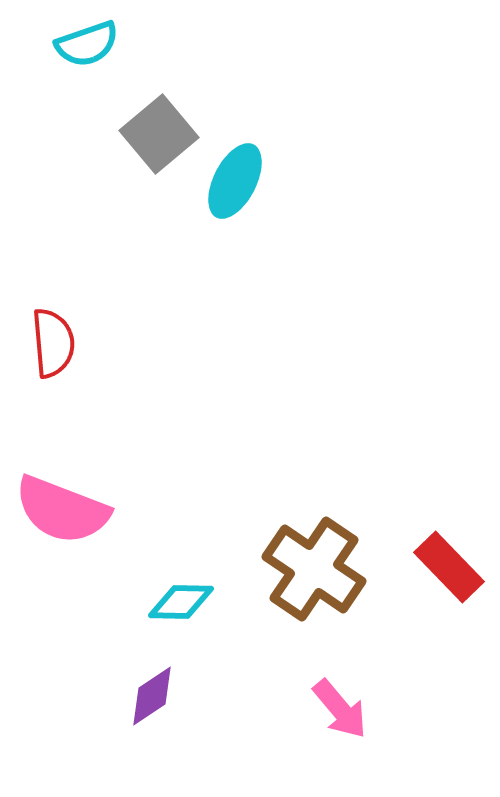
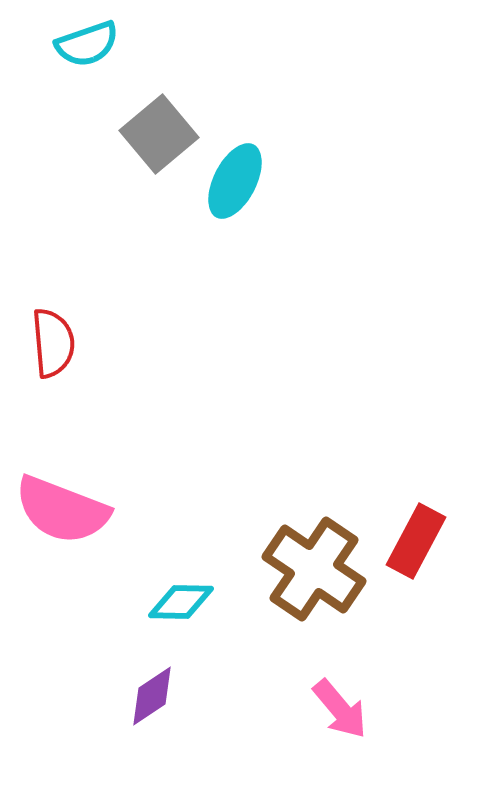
red rectangle: moved 33 px left, 26 px up; rotated 72 degrees clockwise
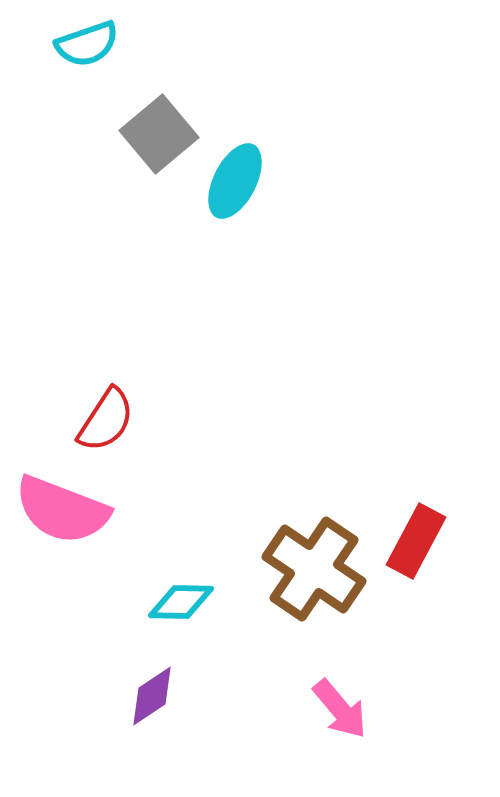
red semicircle: moved 53 px right, 77 px down; rotated 38 degrees clockwise
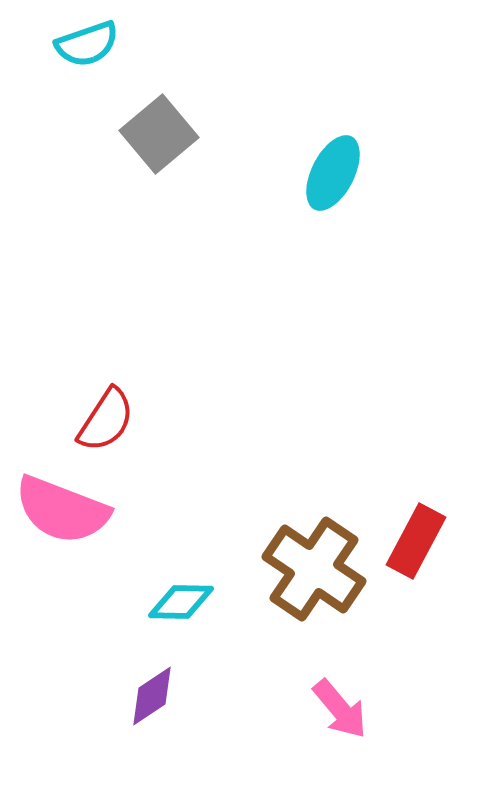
cyan ellipse: moved 98 px right, 8 px up
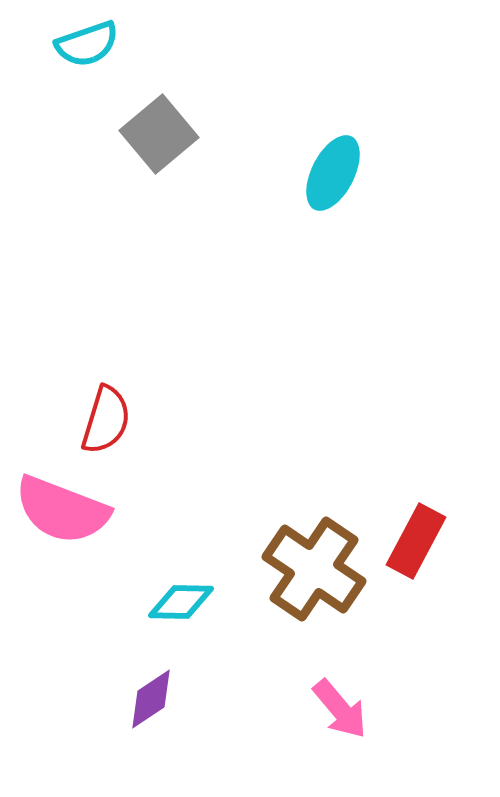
red semicircle: rotated 16 degrees counterclockwise
purple diamond: moved 1 px left, 3 px down
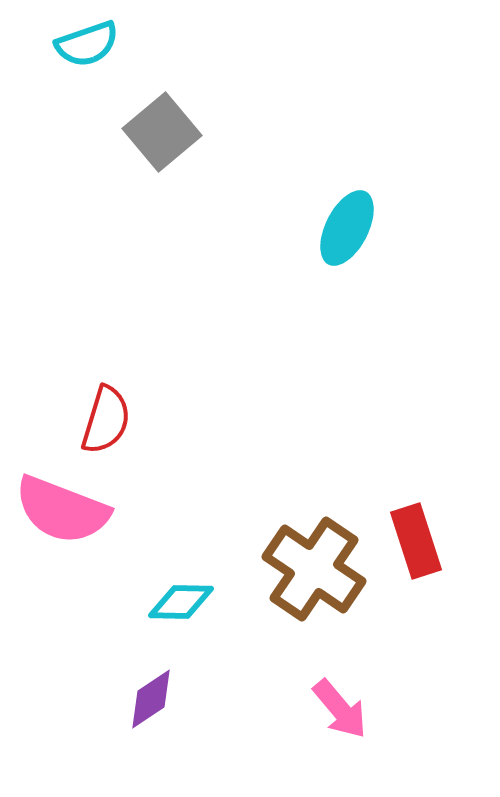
gray square: moved 3 px right, 2 px up
cyan ellipse: moved 14 px right, 55 px down
red rectangle: rotated 46 degrees counterclockwise
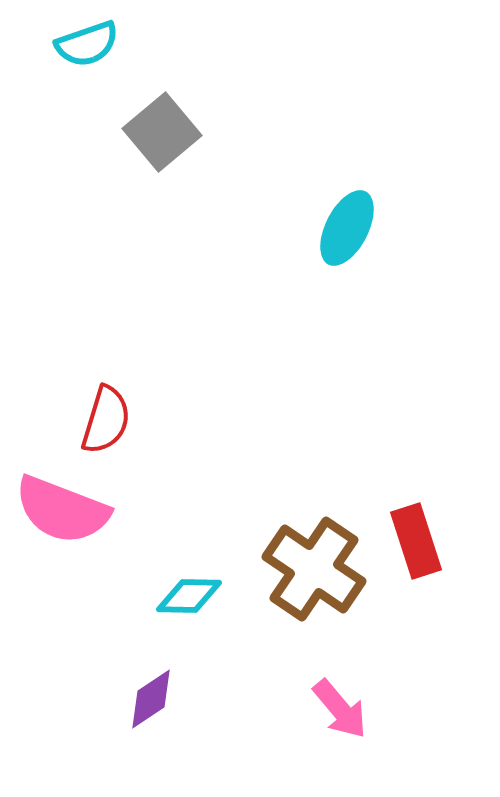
cyan diamond: moved 8 px right, 6 px up
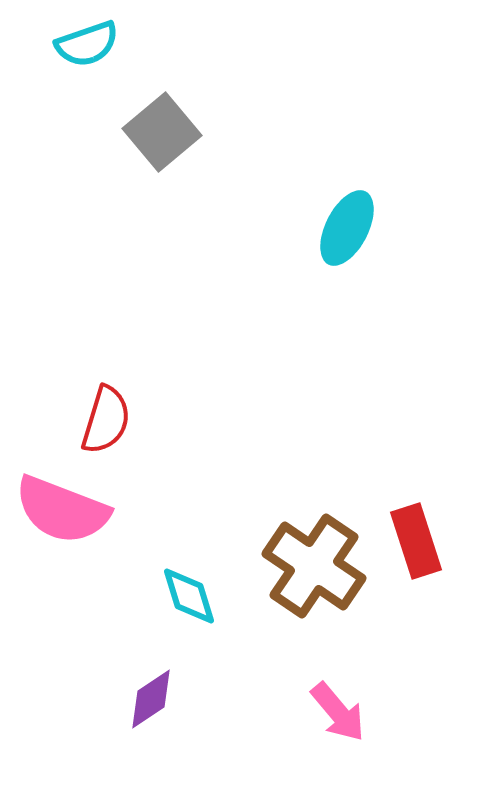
brown cross: moved 3 px up
cyan diamond: rotated 72 degrees clockwise
pink arrow: moved 2 px left, 3 px down
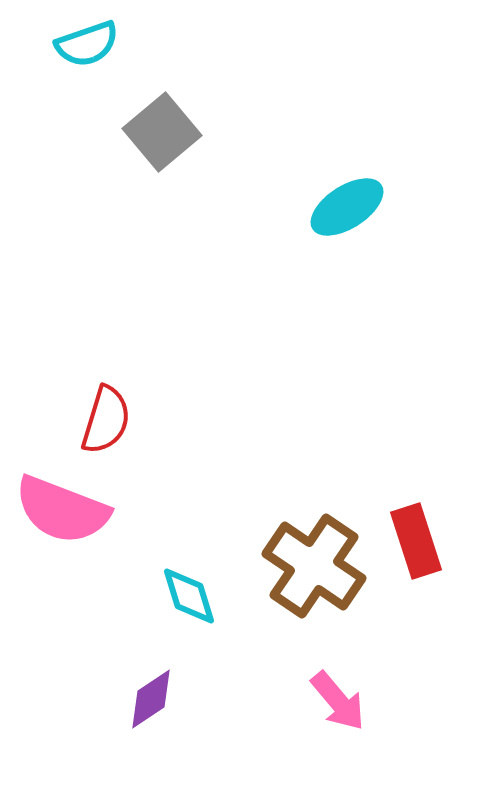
cyan ellipse: moved 21 px up; rotated 30 degrees clockwise
pink arrow: moved 11 px up
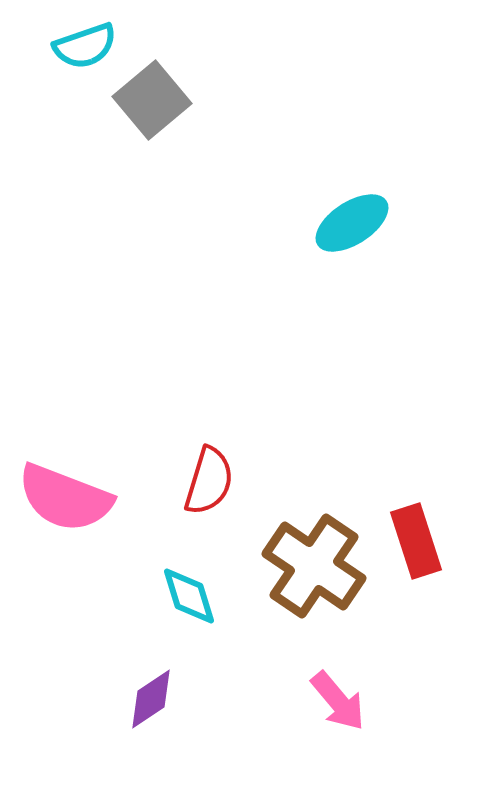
cyan semicircle: moved 2 px left, 2 px down
gray square: moved 10 px left, 32 px up
cyan ellipse: moved 5 px right, 16 px down
red semicircle: moved 103 px right, 61 px down
pink semicircle: moved 3 px right, 12 px up
